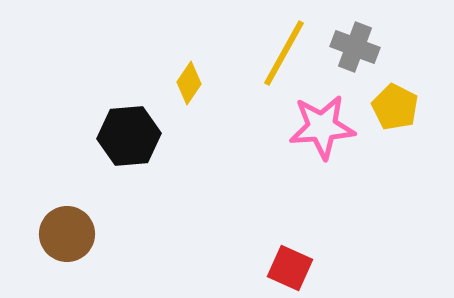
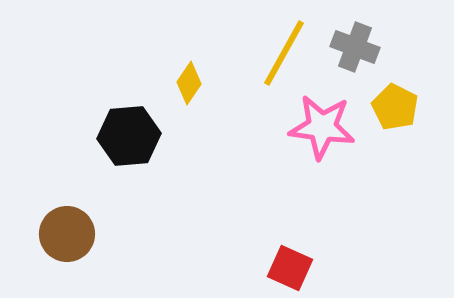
pink star: rotated 12 degrees clockwise
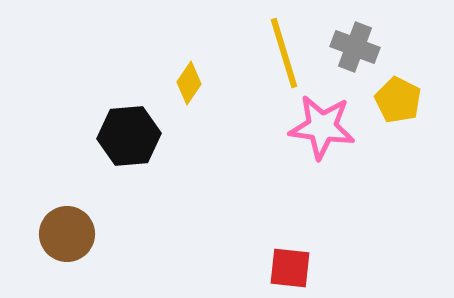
yellow line: rotated 46 degrees counterclockwise
yellow pentagon: moved 3 px right, 7 px up
red square: rotated 18 degrees counterclockwise
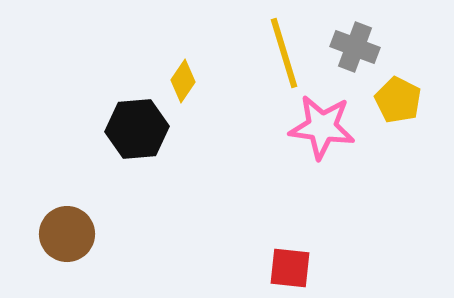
yellow diamond: moved 6 px left, 2 px up
black hexagon: moved 8 px right, 7 px up
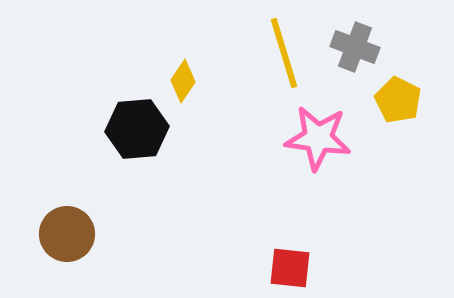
pink star: moved 4 px left, 11 px down
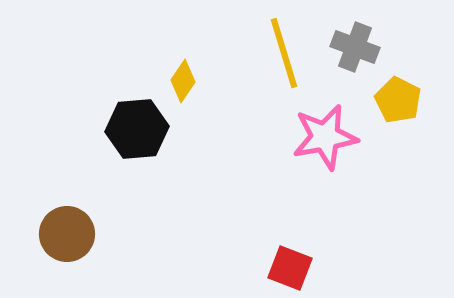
pink star: moved 7 px right, 1 px up; rotated 18 degrees counterclockwise
red square: rotated 15 degrees clockwise
